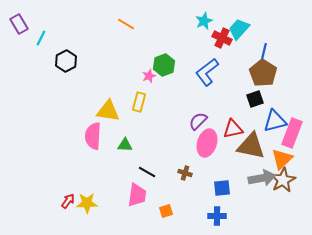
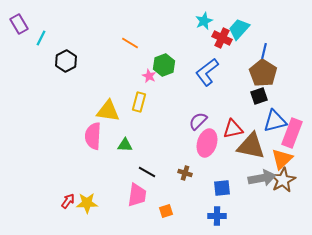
orange line: moved 4 px right, 19 px down
pink star: rotated 24 degrees counterclockwise
black square: moved 4 px right, 3 px up
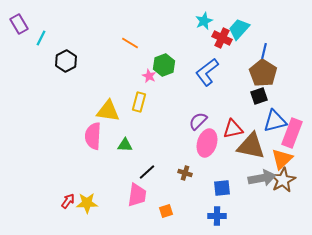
black line: rotated 72 degrees counterclockwise
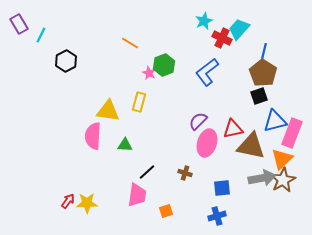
cyan line: moved 3 px up
pink star: moved 3 px up
blue cross: rotated 18 degrees counterclockwise
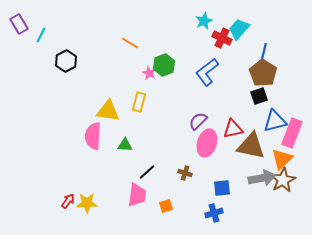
orange square: moved 5 px up
blue cross: moved 3 px left, 3 px up
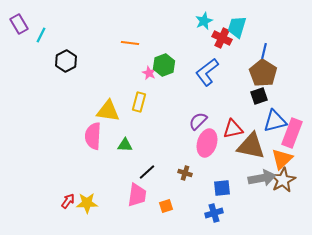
cyan trapezoid: moved 2 px left, 2 px up; rotated 25 degrees counterclockwise
orange line: rotated 24 degrees counterclockwise
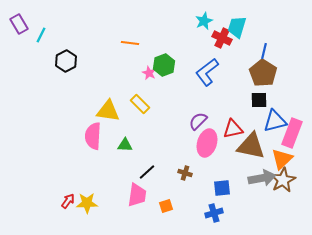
black square: moved 4 px down; rotated 18 degrees clockwise
yellow rectangle: moved 1 px right, 2 px down; rotated 60 degrees counterclockwise
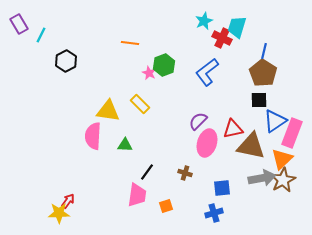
blue triangle: rotated 20 degrees counterclockwise
black line: rotated 12 degrees counterclockwise
yellow star: moved 28 px left, 10 px down
